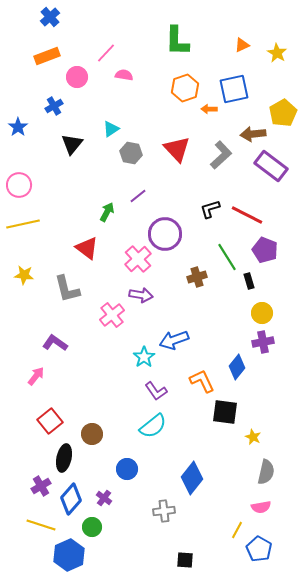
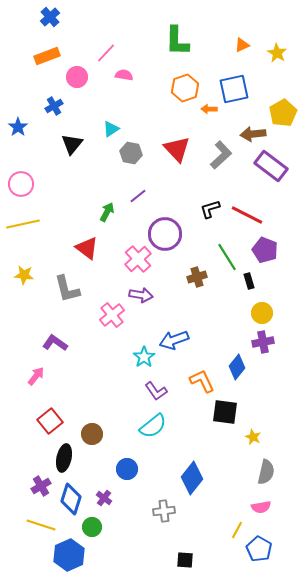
pink circle at (19, 185): moved 2 px right, 1 px up
blue diamond at (71, 499): rotated 24 degrees counterclockwise
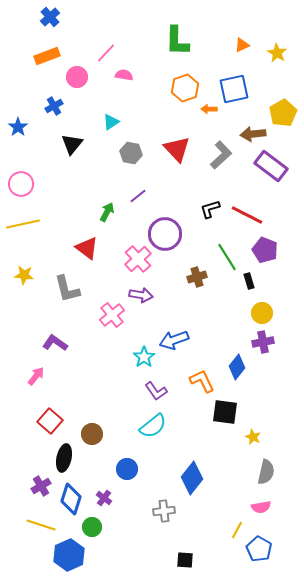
cyan triangle at (111, 129): moved 7 px up
red square at (50, 421): rotated 10 degrees counterclockwise
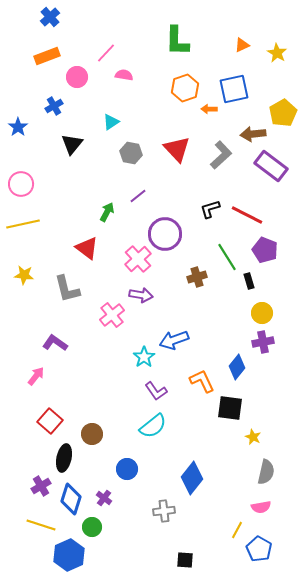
black square at (225, 412): moved 5 px right, 4 px up
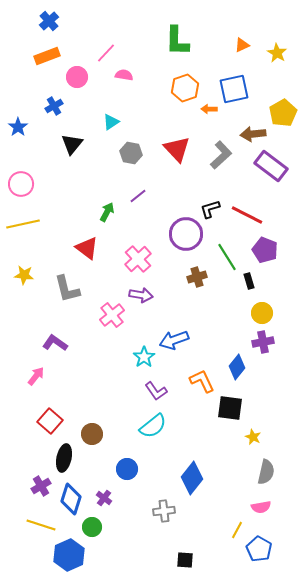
blue cross at (50, 17): moved 1 px left, 4 px down
purple circle at (165, 234): moved 21 px right
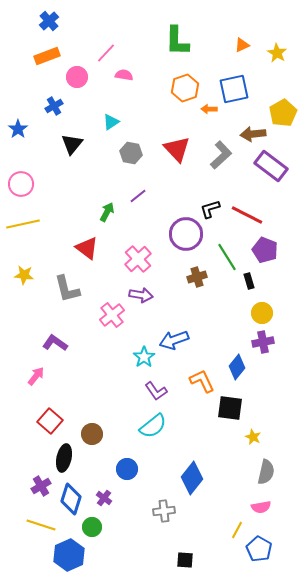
blue star at (18, 127): moved 2 px down
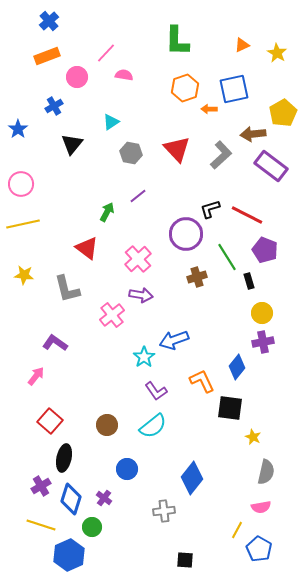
brown circle at (92, 434): moved 15 px right, 9 px up
